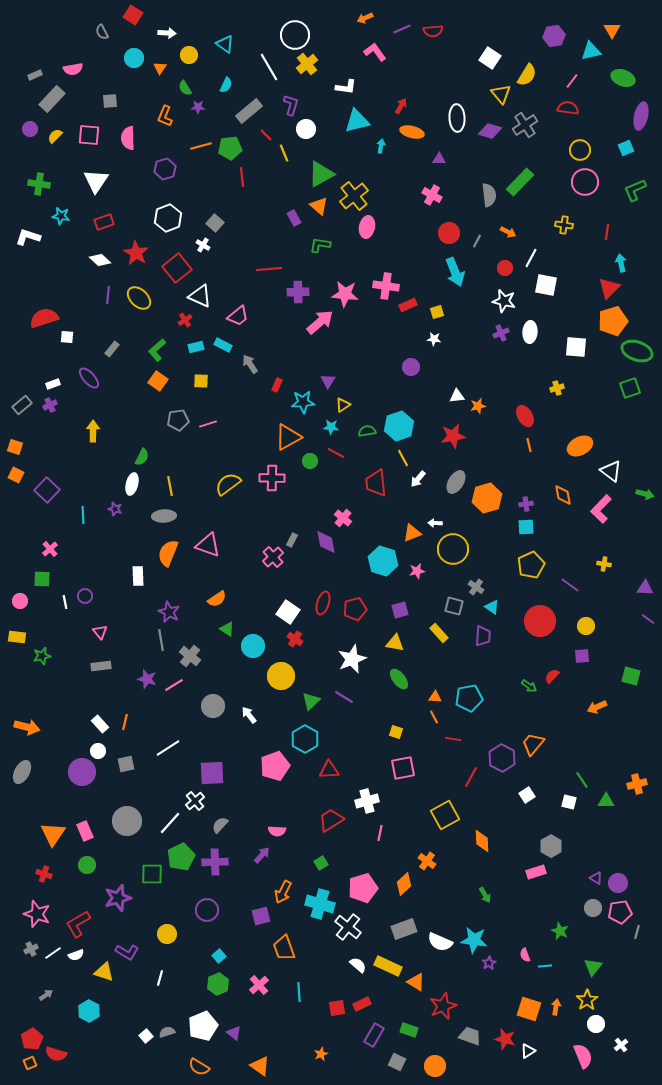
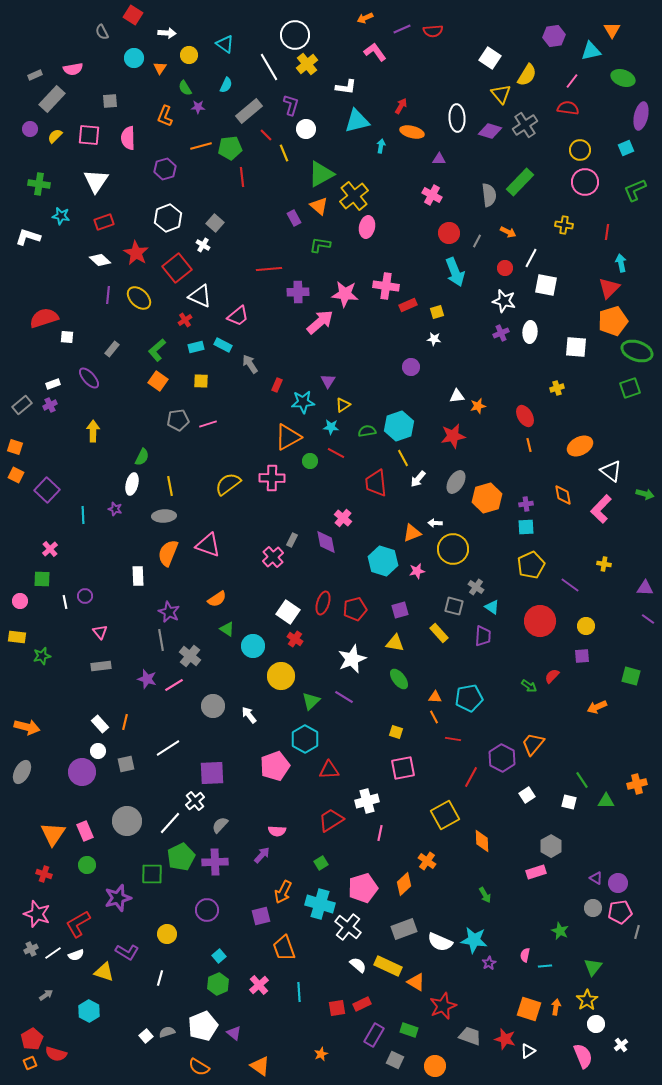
pink semicircle at (525, 955): rotated 32 degrees clockwise
gray square at (397, 1062): moved 2 px left, 2 px up
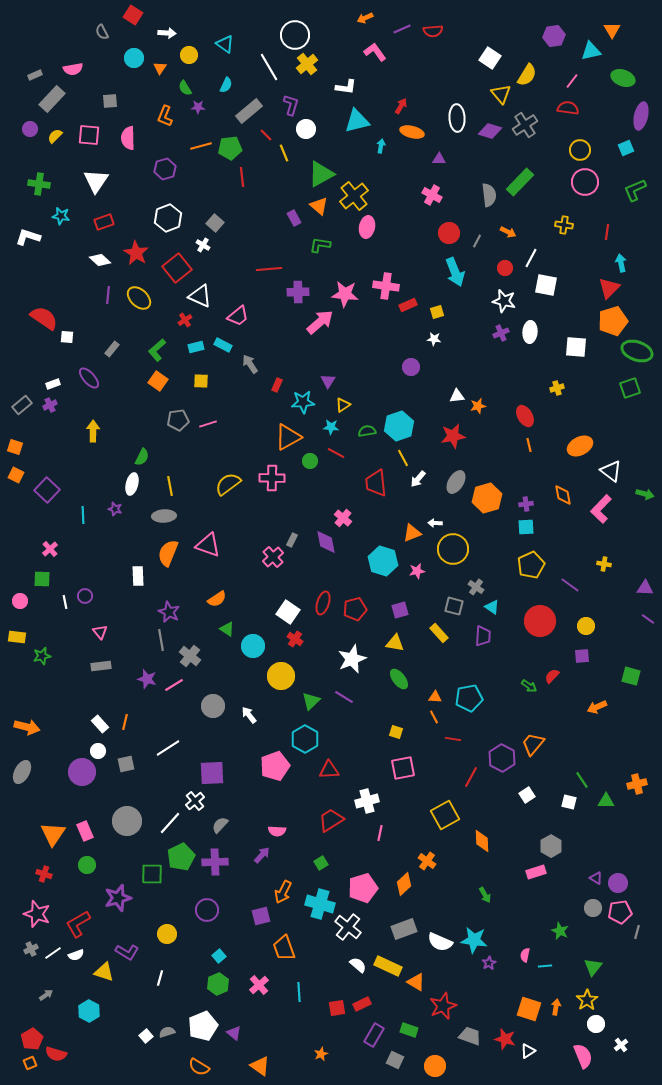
red semicircle at (44, 318): rotated 52 degrees clockwise
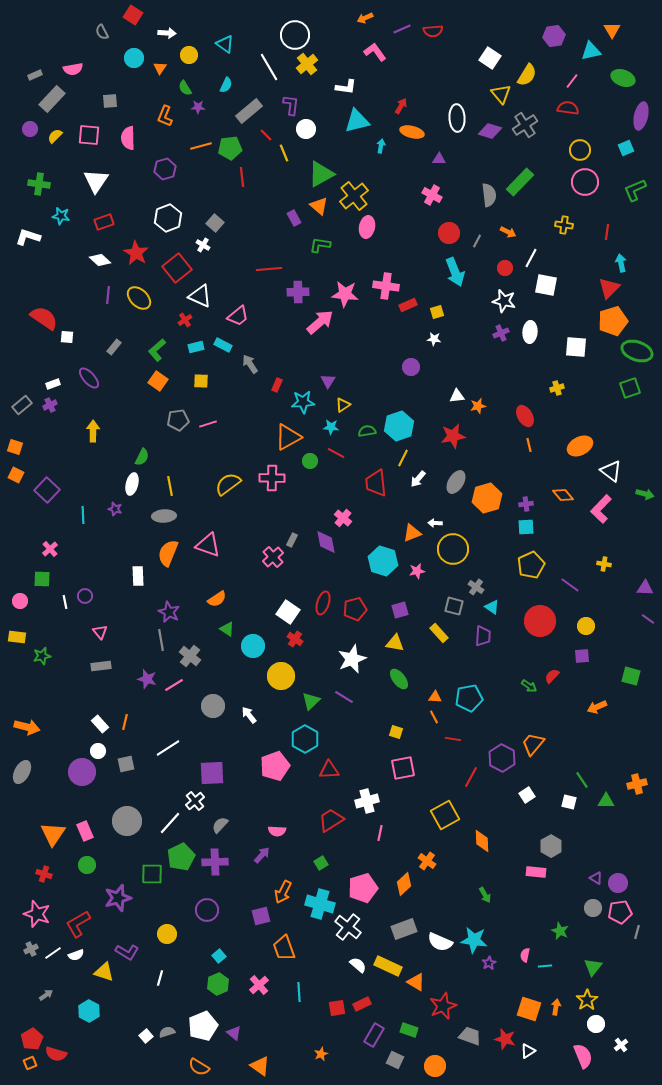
purple L-shape at (291, 105): rotated 10 degrees counterclockwise
gray rectangle at (112, 349): moved 2 px right, 2 px up
yellow line at (403, 458): rotated 54 degrees clockwise
orange diamond at (563, 495): rotated 30 degrees counterclockwise
pink rectangle at (536, 872): rotated 24 degrees clockwise
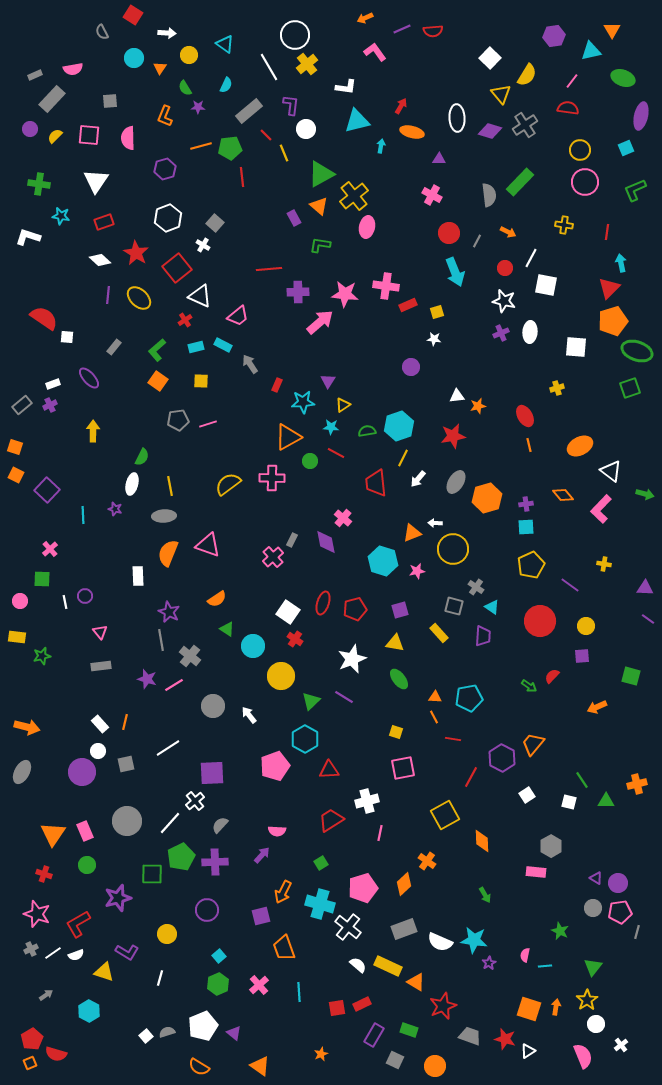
white square at (490, 58): rotated 10 degrees clockwise
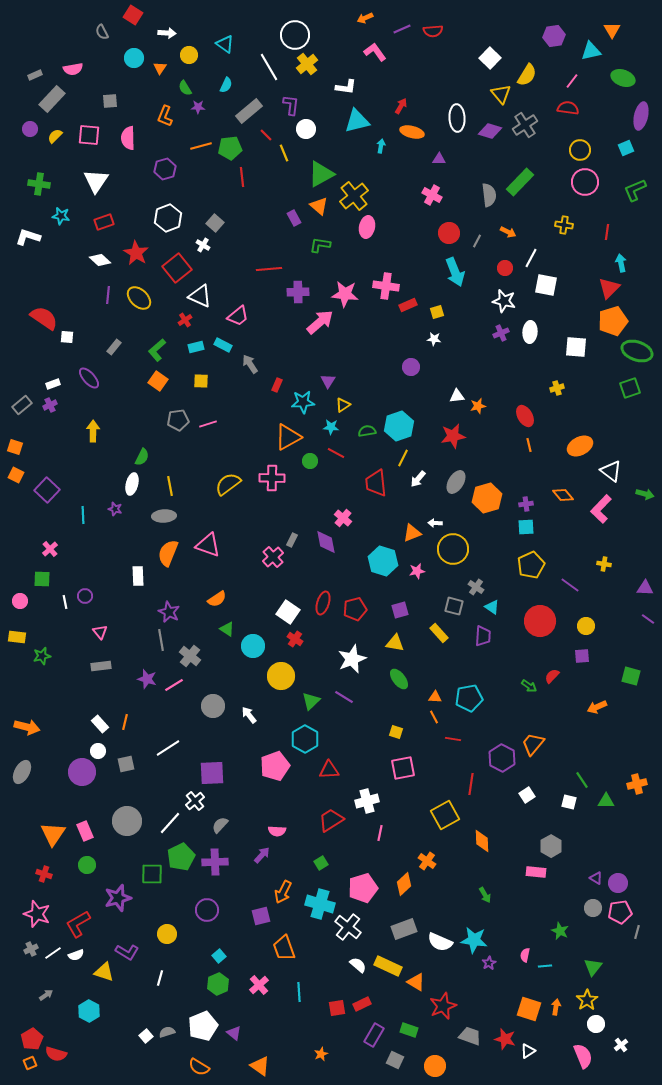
red line at (471, 777): moved 7 px down; rotated 20 degrees counterclockwise
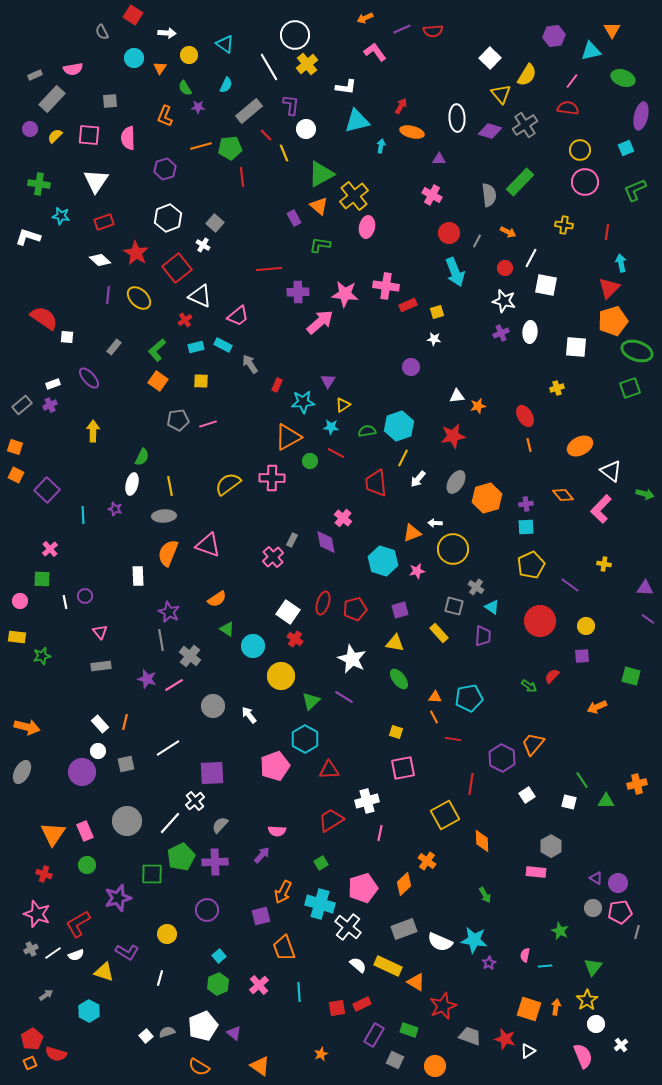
white star at (352, 659): rotated 24 degrees counterclockwise
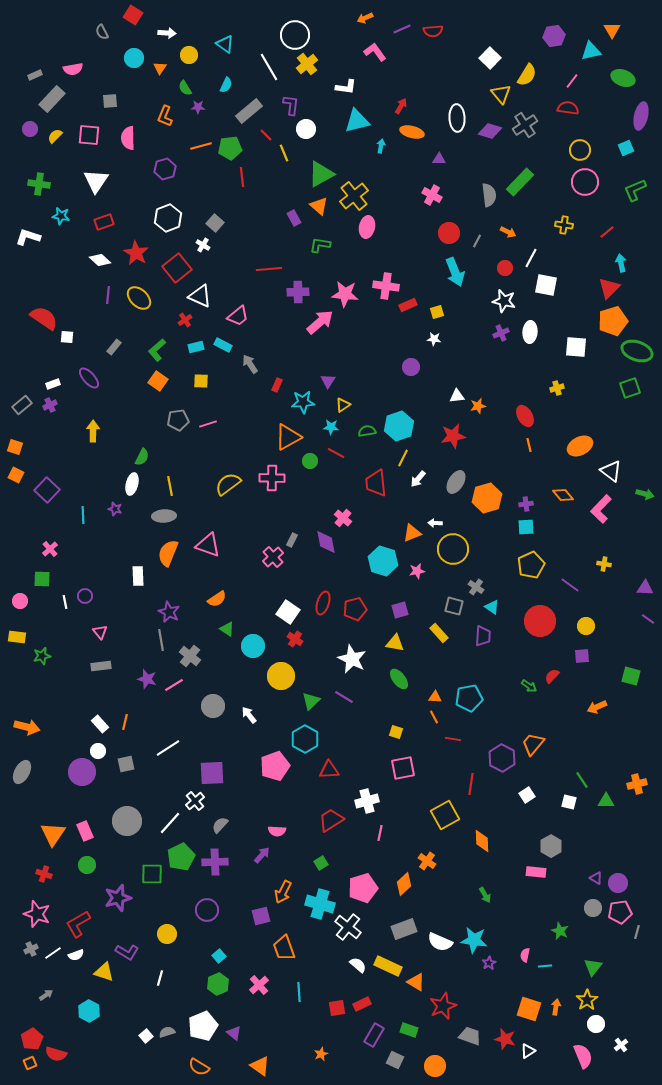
red line at (607, 232): rotated 42 degrees clockwise
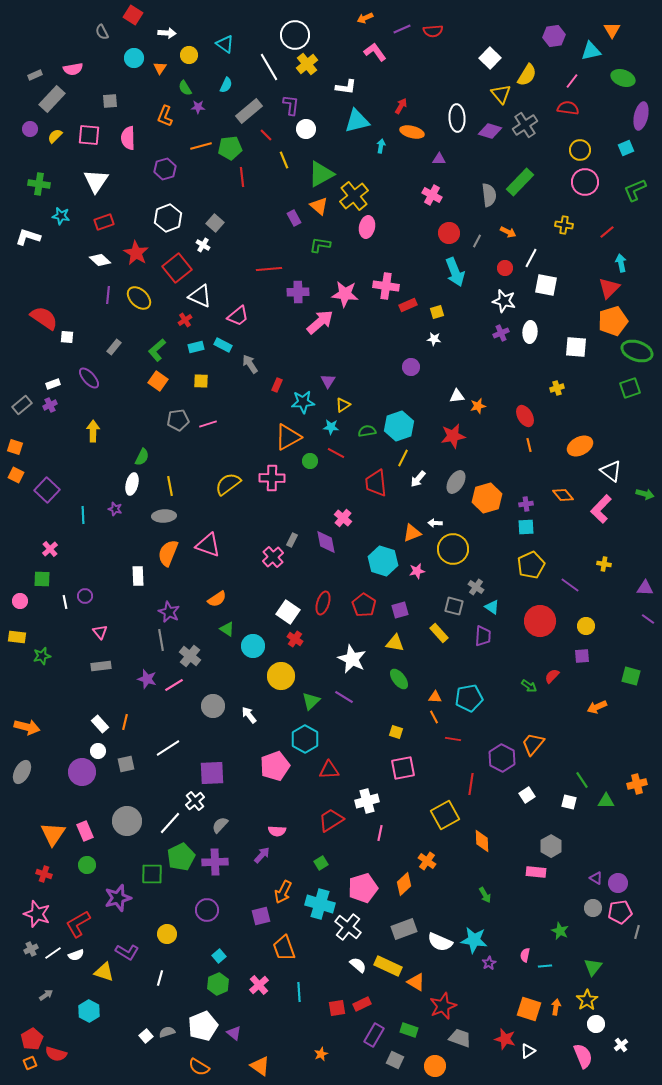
yellow line at (284, 153): moved 7 px down
red pentagon at (355, 609): moved 9 px right, 4 px up; rotated 25 degrees counterclockwise
gray trapezoid at (470, 1036): moved 10 px left, 2 px down
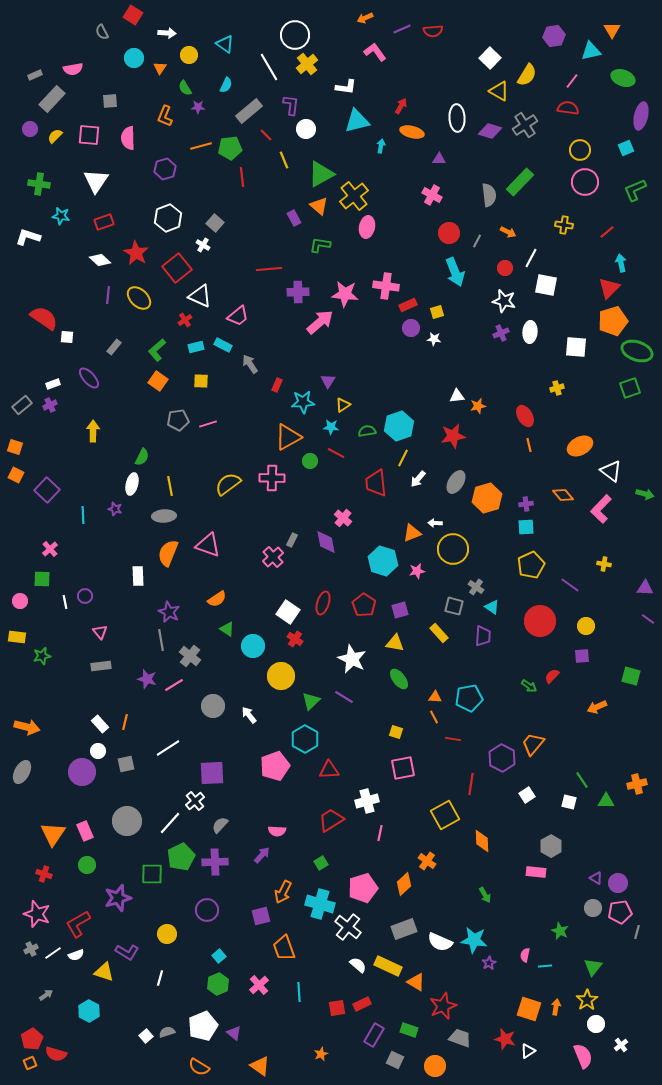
yellow triangle at (501, 94): moved 2 px left, 3 px up; rotated 20 degrees counterclockwise
purple circle at (411, 367): moved 39 px up
